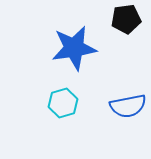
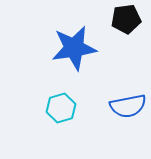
cyan hexagon: moved 2 px left, 5 px down
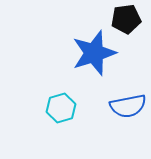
blue star: moved 20 px right, 5 px down; rotated 9 degrees counterclockwise
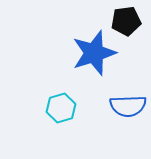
black pentagon: moved 2 px down
blue semicircle: rotated 9 degrees clockwise
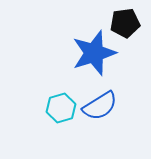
black pentagon: moved 1 px left, 2 px down
blue semicircle: moved 28 px left; rotated 30 degrees counterclockwise
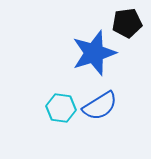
black pentagon: moved 2 px right
cyan hexagon: rotated 24 degrees clockwise
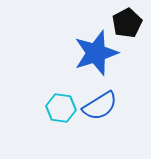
black pentagon: rotated 20 degrees counterclockwise
blue star: moved 2 px right
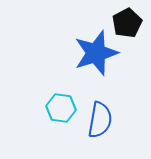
blue semicircle: moved 14 px down; rotated 48 degrees counterclockwise
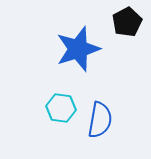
black pentagon: moved 1 px up
blue star: moved 18 px left, 4 px up
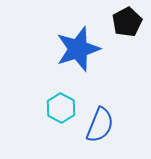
cyan hexagon: rotated 20 degrees clockwise
blue semicircle: moved 5 px down; rotated 12 degrees clockwise
